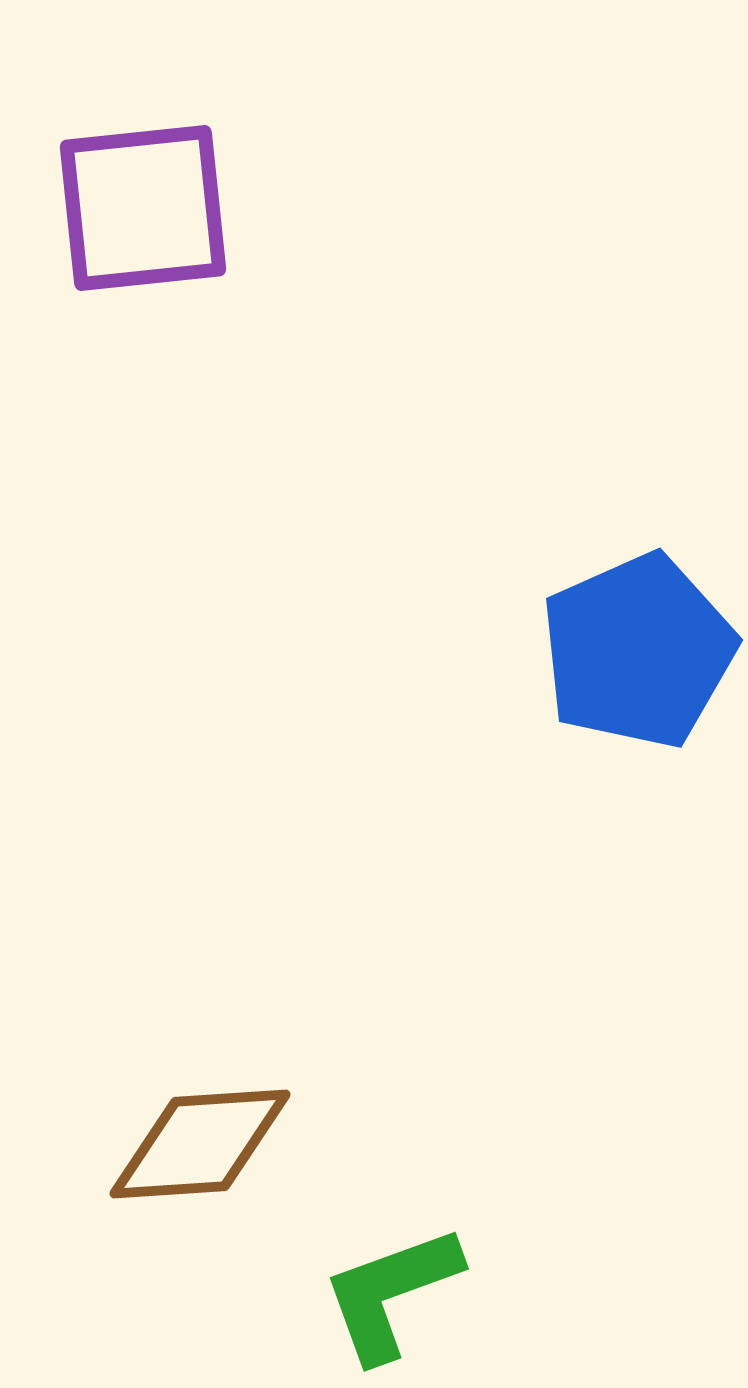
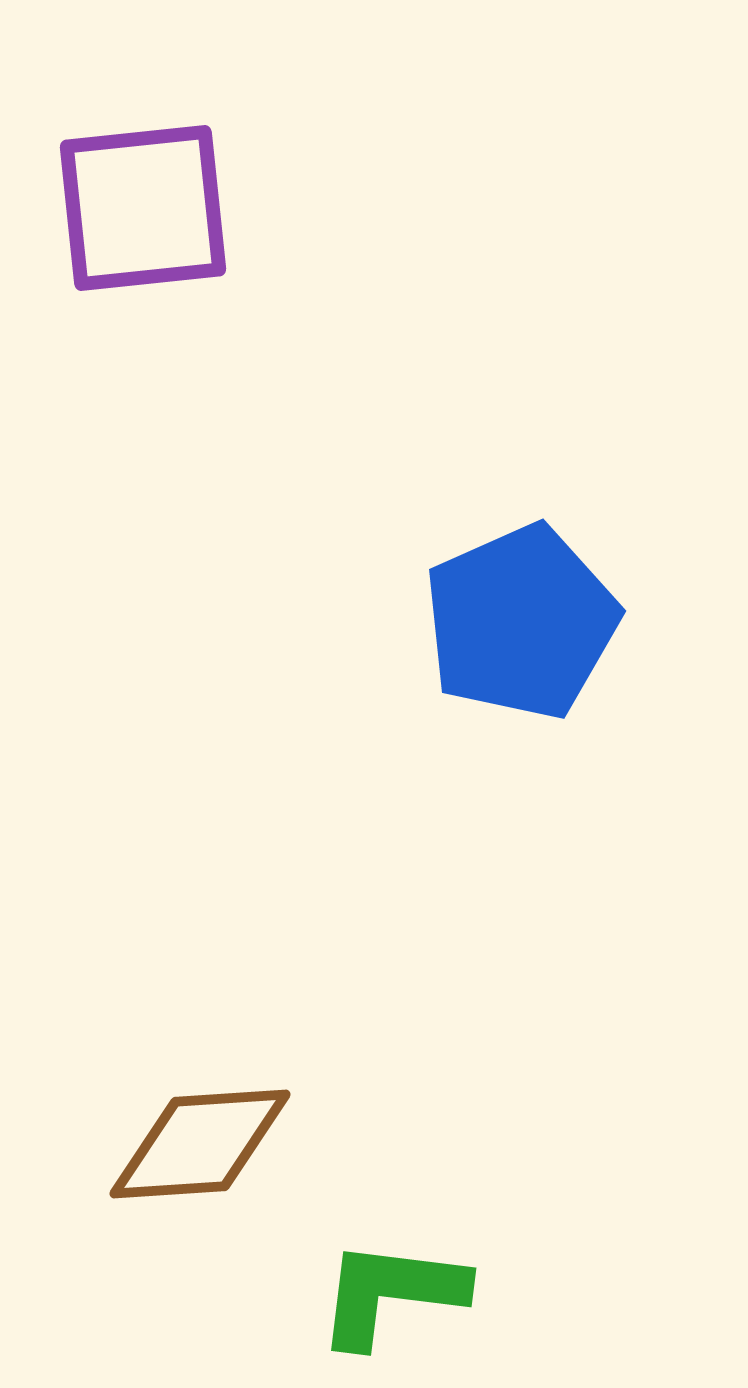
blue pentagon: moved 117 px left, 29 px up
green L-shape: rotated 27 degrees clockwise
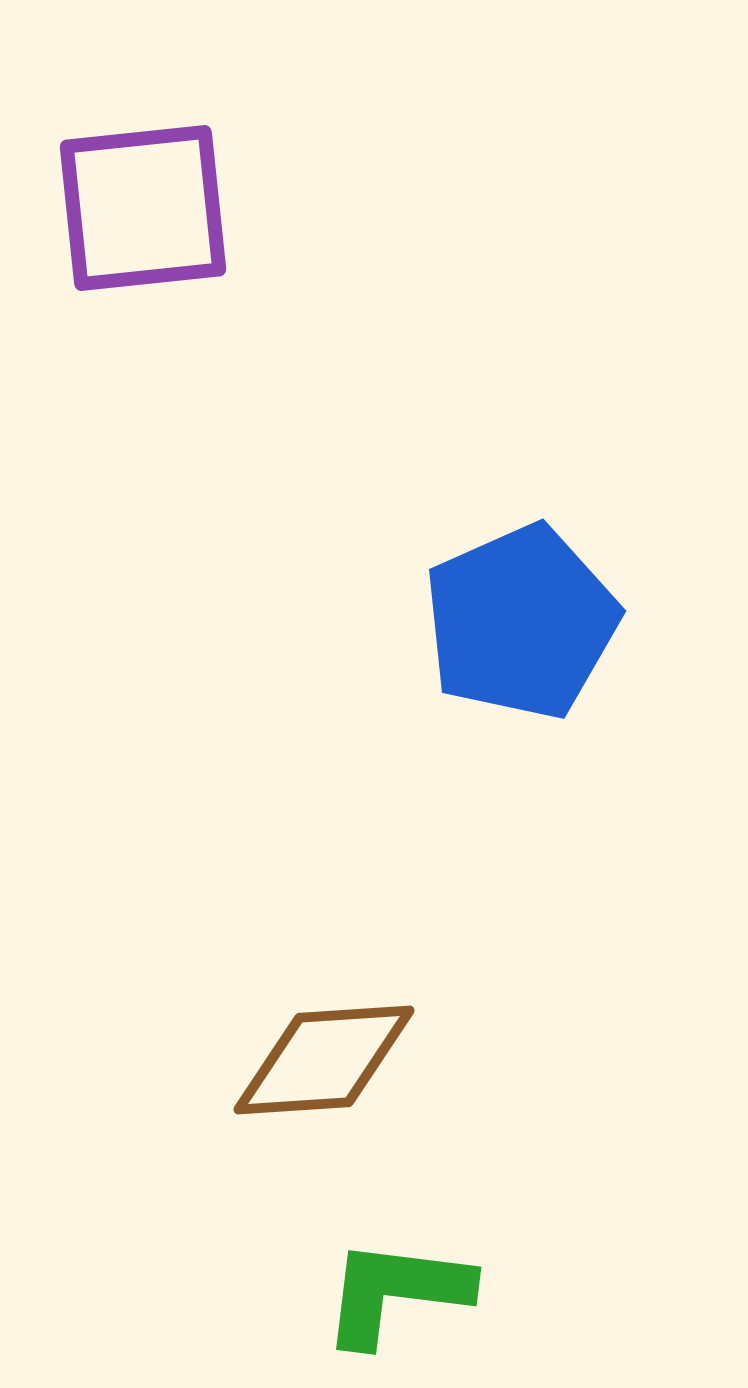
brown diamond: moved 124 px right, 84 px up
green L-shape: moved 5 px right, 1 px up
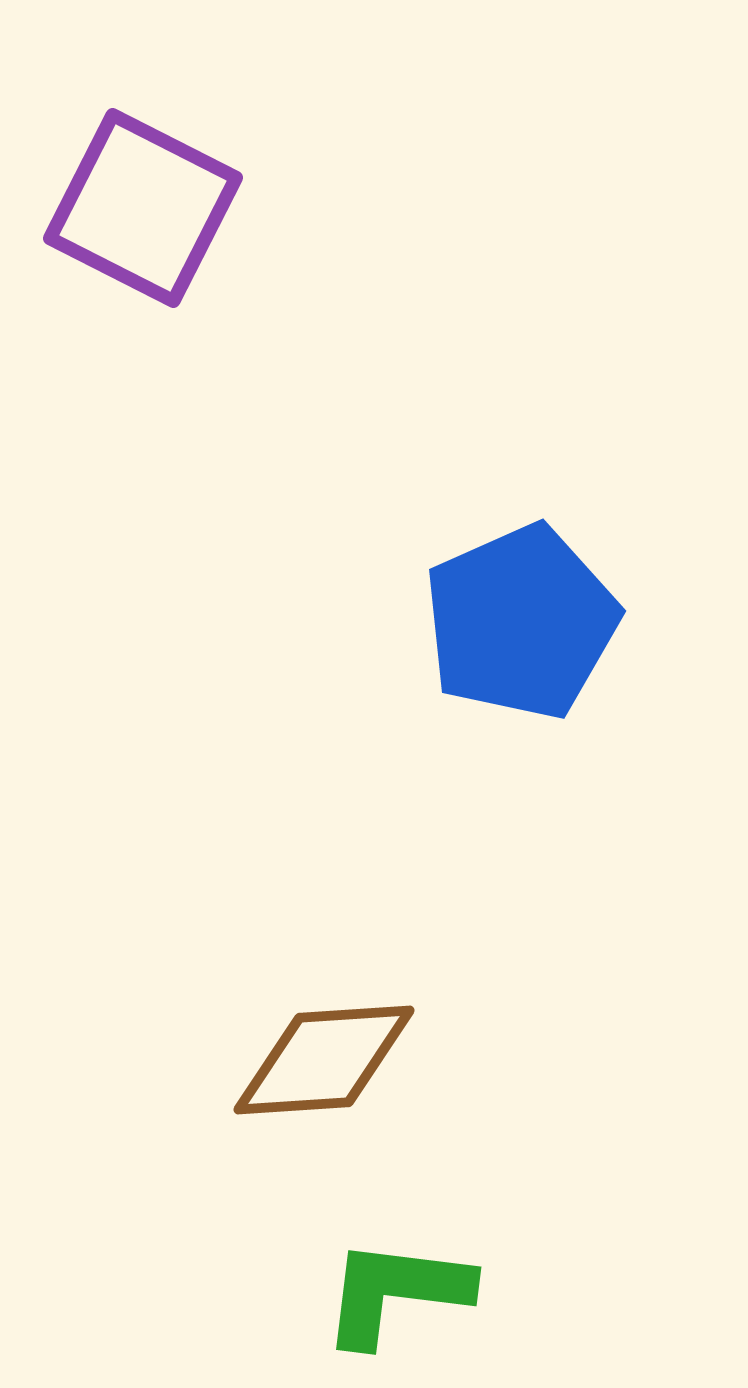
purple square: rotated 33 degrees clockwise
